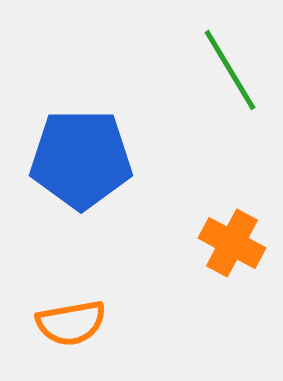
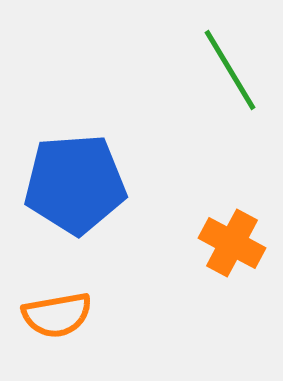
blue pentagon: moved 6 px left, 25 px down; rotated 4 degrees counterclockwise
orange semicircle: moved 14 px left, 8 px up
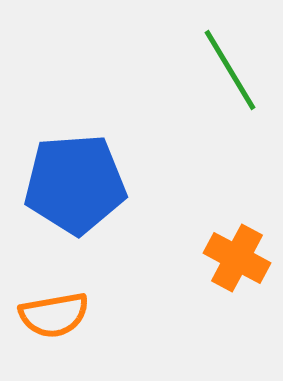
orange cross: moved 5 px right, 15 px down
orange semicircle: moved 3 px left
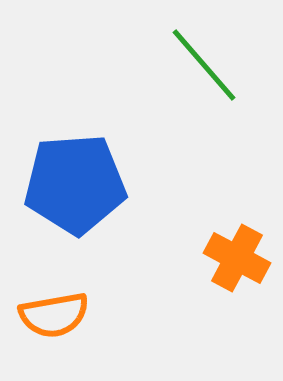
green line: moved 26 px left, 5 px up; rotated 10 degrees counterclockwise
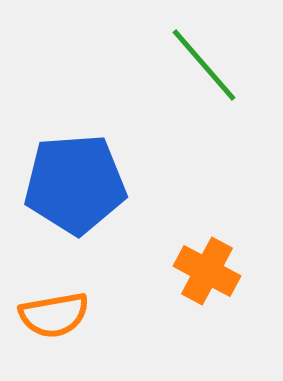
orange cross: moved 30 px left, 13 px down
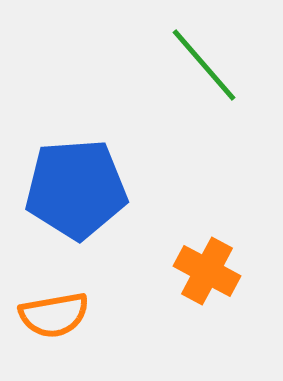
blue pentagon: moved 1 px right, 5 px down
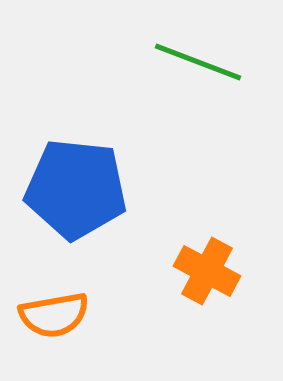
green line: moved 6 px left, 3 px up; rotated 28 degrees counterclockwise
blue pentagon: rotated 10 degrees clockwise
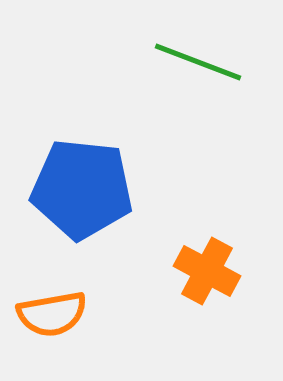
blue pentagon: moved 6 px right
orange semicircle: moved 2 px left, 1 px up
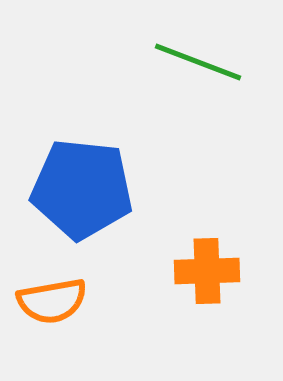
orange cross: rotated 30 degrees counterclockwise
orange semicircle: moved 13 px up
